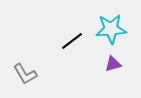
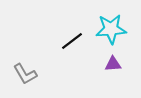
purple triangle: rotated 12 degrees clockwise
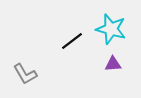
cyan star: rotated 20 degrees clockwise
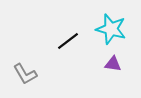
black line: moved 4 px left
purple triangle: rotated 12 degrees clockwise
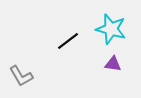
gray L-shape: moved 4 px left, 2 px down
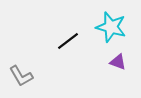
cyan star: moved 2 px up
purple triangle: moved 5 px right, 2 px up; rotated 12 degrees clockwise
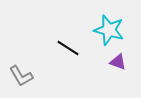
cyan star: moved 2 px left, 3 px down
black line: moved 7 px down; rotated 70 degrees clockwise
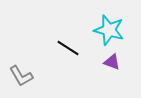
purple triangle: moved 6 px left
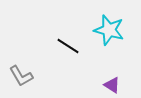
black line: moved 2 px up
purple triangle: moved 23 px down; rotated 12 degrees clockwise
